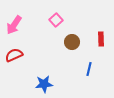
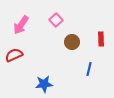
pink arrow: moved 7 px right
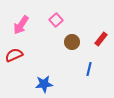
red rectangle: rotated 40 degrees clockwise
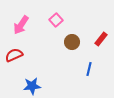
blue star: moved 12 px left, 2 px down
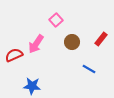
pink arrow: moved 15 px right, 19 px down
blue line: rotated 72 degrees counterclockwise
blue star: rotated 12 degrees clockwise
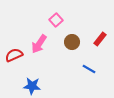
red rectangle: moved 1 px left
pink arrow: moved 3 px right
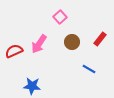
pink square: moved 4 px right, 3 px up
red semicircle: moved 4 px up
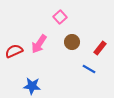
red rectangle: moved 9 px down
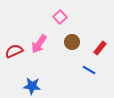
blue line: moved 1 px down
